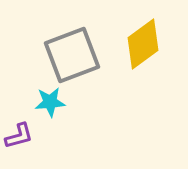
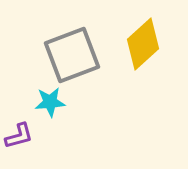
yellow diamond: rotated 6 degrees counterclockwise
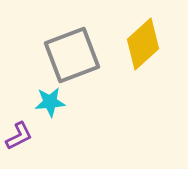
purple L-shape: rotated 12 degrees counterclockwise
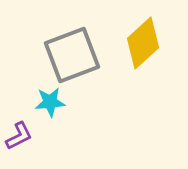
yellow diamond: moved 1 px up
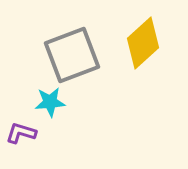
purple L-shape: moved 2 px right, 3 px up; rotated 136 degrees counterclockwise
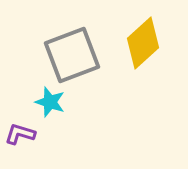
cyan star: rotated 24 degrees clockwise
purple L-shape: moved 1 px left, 1 px down
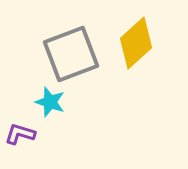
yellow diamond: moved 7 px left
gray square: moved 1 px left, 1 px up
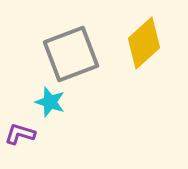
yellow diamond: moved 8 px right
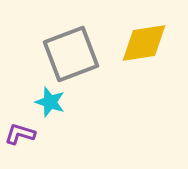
yellow diamond: rotated 33 degrees clockwise
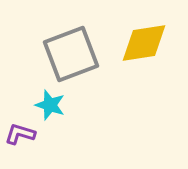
cyan star: moved 3 px down
